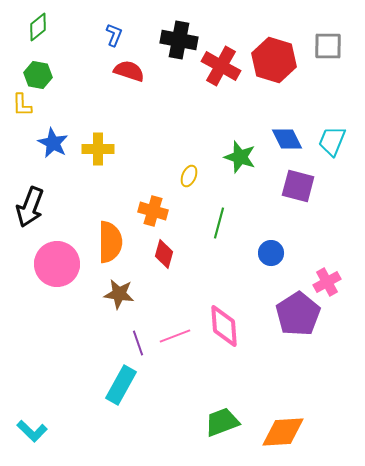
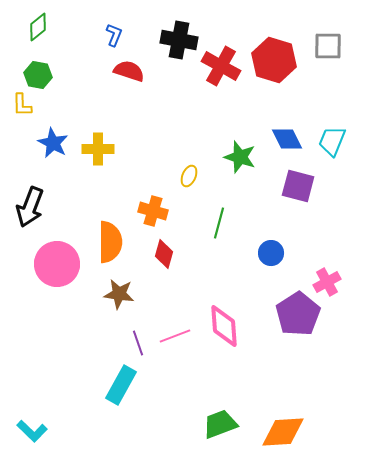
green trapezoid: moved 2 px left, 2 px down
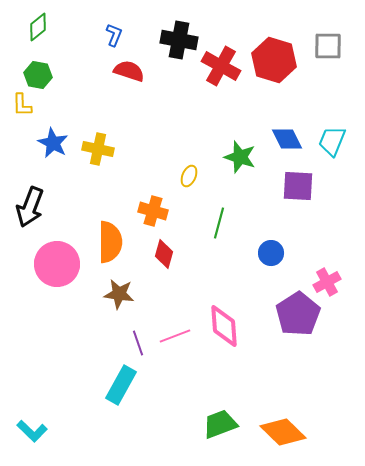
yellow cross: rotated 12 degrees clockwise
purple square: rotated 12 degrees counterclockwise
orange diamond: rotated 48 degrees clockwise
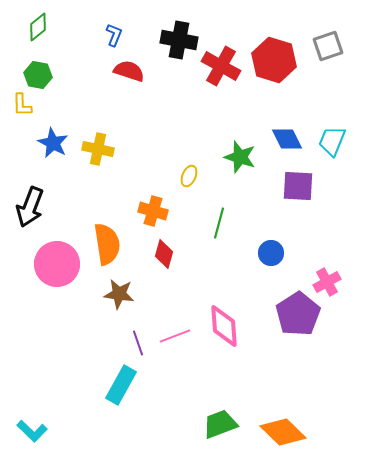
gray square: rotated 20 degrees counterclockwise
orange semicircle: moved 3 px left, 2 px down; rotated 9 degrees counterclockwise
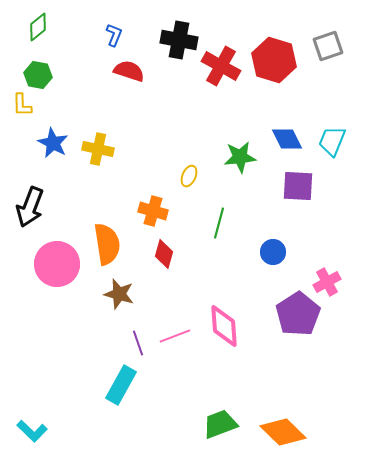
green star: rotated 24 degrees counterclockwise
blue circle: moved 2 px right, 1 px up
brown star: rotated 8 degrees clockwise
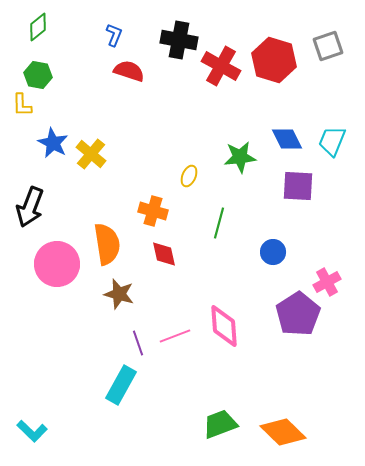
yellow cross: moved 7 px left, 5 px down; rotated 28 degrees clockwise
red diamond: rotated 28 degrees counterclockwise
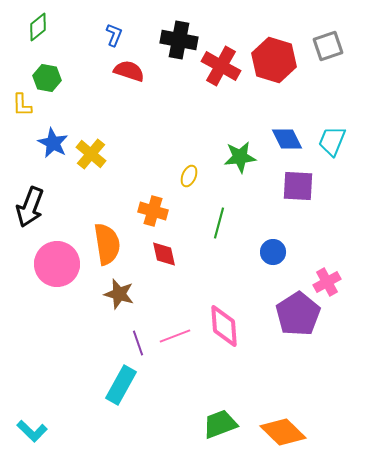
green hexagon: moved 9 px right, 3 px down
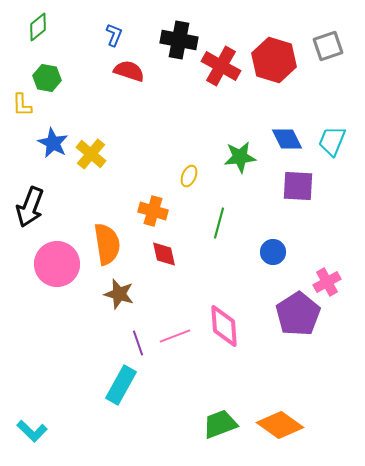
orange diamond: moved 3 px left, 7 px up; rotated 9 degrees counterclockwise
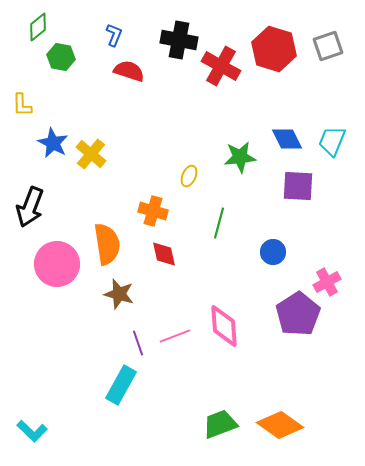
red hexagon: moved 11 px up
green hexagon: moved 14 px right, 21 px up
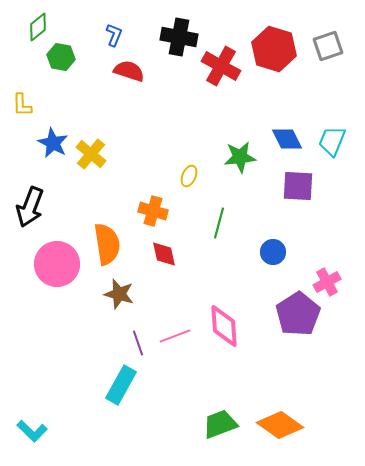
black cross: moved 3 px up
